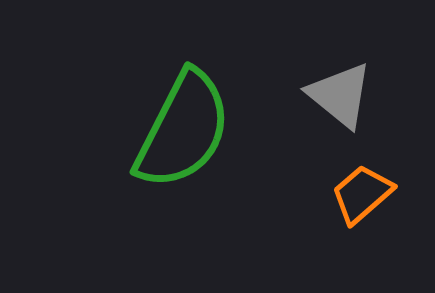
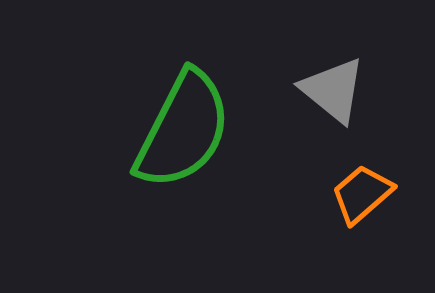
gray triangle: moved 7 px left, 5 px up
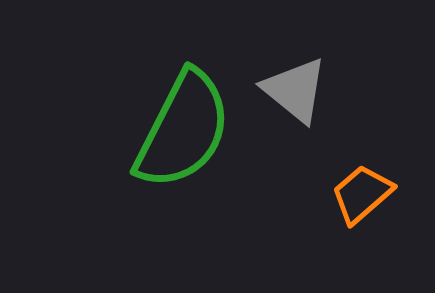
gray triangle: moved 38 px left
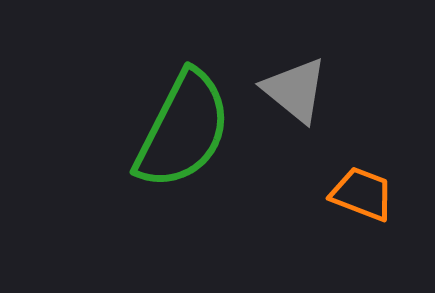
orange trapezoid: rotated 62 degrees clockwise
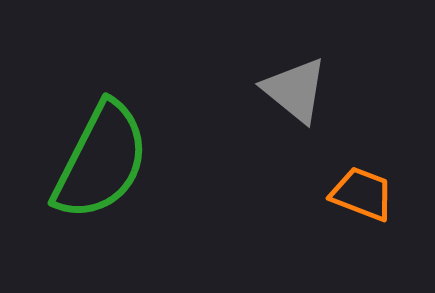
green semicircle: moved 82 px left, 31 px down
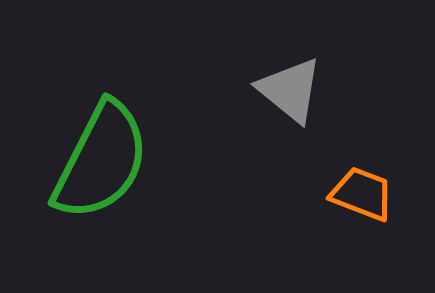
gray triangle: moved 5 px left
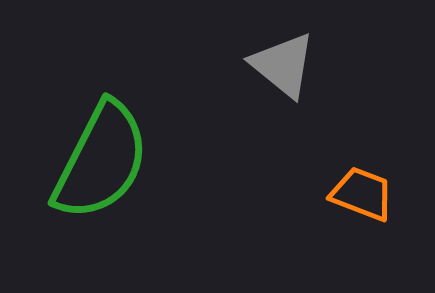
gray triangle: moved 7 px left, 25 px up
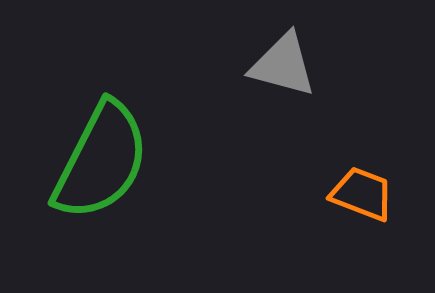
gray triangle: rotated 24 degrees counterclockwise
